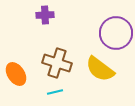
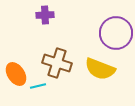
yellow semicircle: rotated 16 degrees counterclockwise
cyan line: moved 17 px left, 6 px up
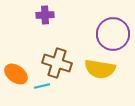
purple circle: moved 3 px left, 1 px down
yellow semicircle: rotated 12 degrees counterclockwise
orange ellipse: rotated 20 degrees counterclockwise
cyan line: moved 4 px right
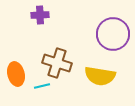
purple cross: moved 5 px left
yellow semicircle: moved 7 px down
orange ellipse: rotated 40 degrees clockwise
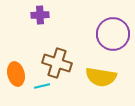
yellow semicircle: moved 1 px right, 1 px down
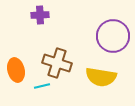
purple circle: moved 2 px down
orange ellipse: moved 4 px up
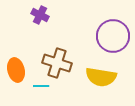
purple cross: rotated 30 degrees clockwise
cyan line: moved 1 px left; rotated 14 degrees clockwise
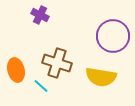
cyan line: rotated 42 degrees clockwise
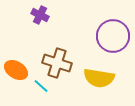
orange ellipse: rotated 45 degrees counterclockwise
yellow semicircle: moved 2 px left, 1 px down
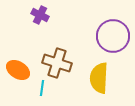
orange ellipse: moved 2 px right
yellow semicircle: rotated 84 degrees clockwise
cyan line: moved 1 px right, 2 px down; rotated 56 degrees clockwise
